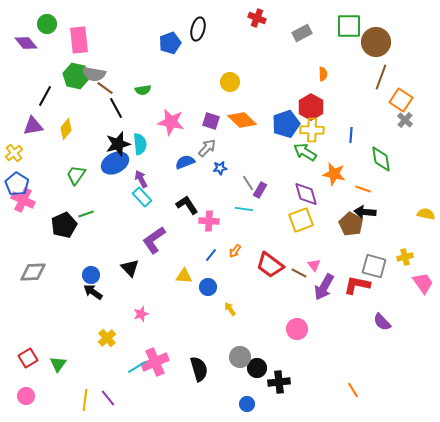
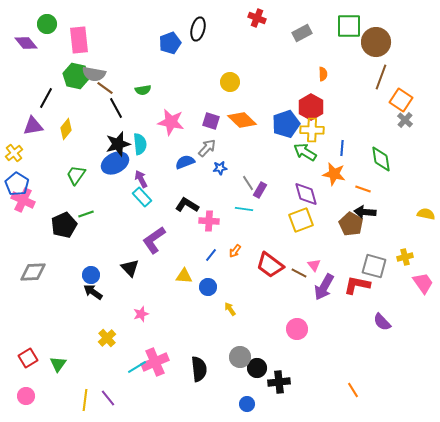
black line at (45, 96): moved 1 px right, 2 px down
blue line at (351, 135): moved 9 px left, 13 px down
black L-shape at (187, 205): rotated 25 degrees counterclockwise
black semicircle at (199, 369): rotated 10 degrees clockwise
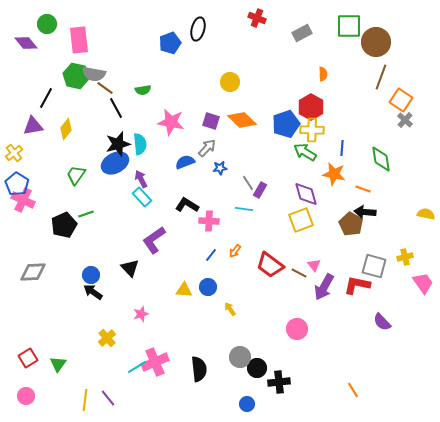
yellow triangle at (184, 276): moved 14 px down
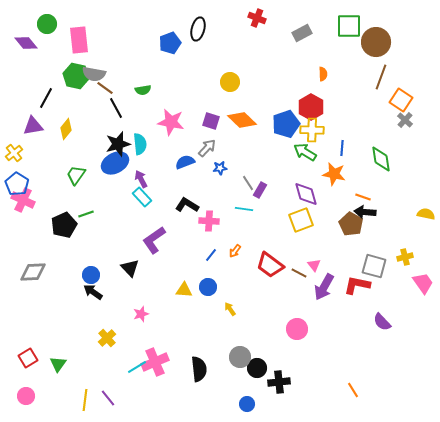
orange line at (363, 189): moved 8 px down
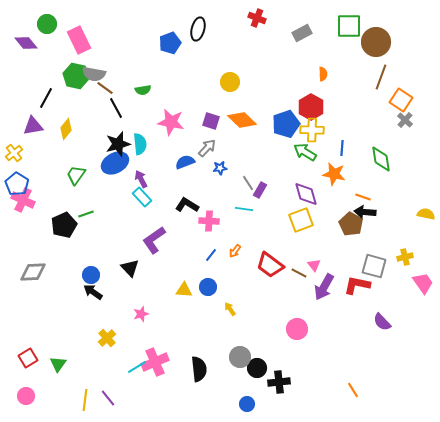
pink rectangle at (79, 40): rotated 20 degrees counterclockwise
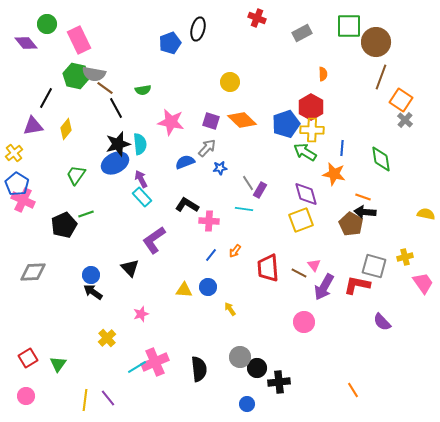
red trapezoid at (270, 265): moved 2 px left, 3 px down; rotated 48 degrees clockwise
pink circle at (297, 329): moved 7 px right, 7 px up
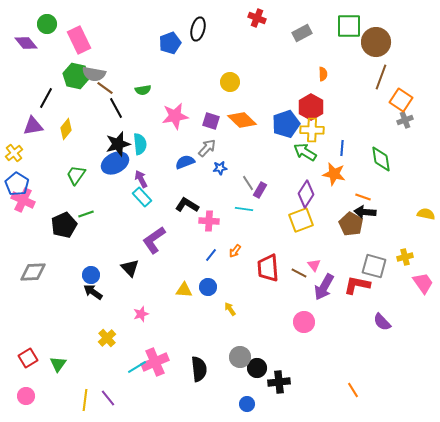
gray cross at (405, 120): rotated 28 degrees clockwise
pink star at (171, 122): moved 4 px right, 6 px up; rotated 20 degrees counterclockwise
purple diamond at (306, 194): rotated 48 degrees clockwise
